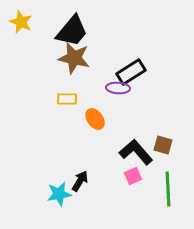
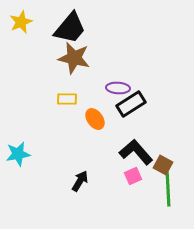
yellow star: rotated 25 degrees clockwise
black trapezoid: moved 2 px left, 3 px up
black rectangle: moved 32 px down
brown square: moved 20 px down; rotated 12 degrees clockwise
cyan star: moved 41 px left, 40 px up
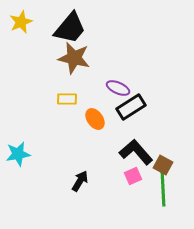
purple ellipse: rotated 20 degrees clockwise
black rectangle: moved 3 px down
green line: moved 5 px left
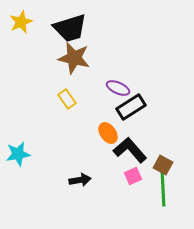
black trapezoid: rotated 33 degrees clockwise
yellow rectangle: rotated 54 degrees clockwise
orange ellipse: moved 13 px right, 14 px down
black L-shape: moved 6 px left, 2 px up
black arrow: moved 1 px up; rotated 50 degrees clockwise
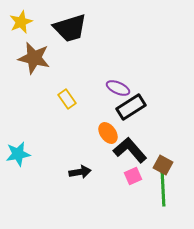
brown star: moved 40 px left
black arrow: moved 8 px up
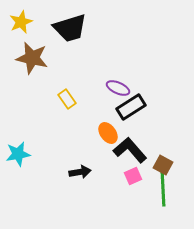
brown star: moved 2 px left
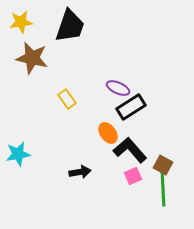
yellow star: rotated 15 degrees clockwise
black trapezoid: moved 2 px up; rotated 54 degrees counterclockwise
